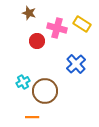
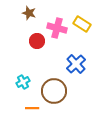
brown circle: moved 9 px right
orange line: moved 9 px up
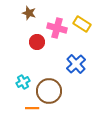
red circle: moved 1 px down
brown circle: moved 5 px left
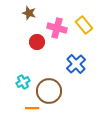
yellow rectangle: moved 2 px right, 1 px down; rotated 18 degrees clockwise
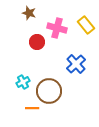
yellow rectangle: moved 2 px right
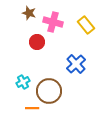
pink cross: moved 4 px left, 6 px up
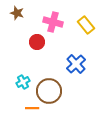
brown star: moved 12 px left
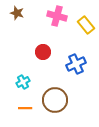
pink cross: moved 4 px right, 6 px up
red circle: moved 6 px right, 10 px down
blue cross: rotated 18 degrees clockwise
brown circle: moved 6 px right, 9 px down
orange line: moved 7 px left
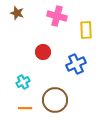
yellow rectangle: moved 5 px down; rotated 36 degrees clockwise
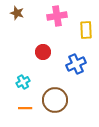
pink cross: rotated 24 degrees counterclockwise
